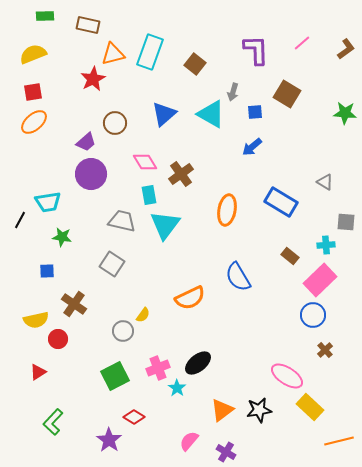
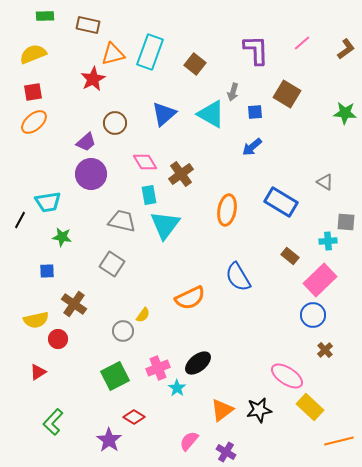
cyan cross at (326, 245): moved 2 px right, 4 px up
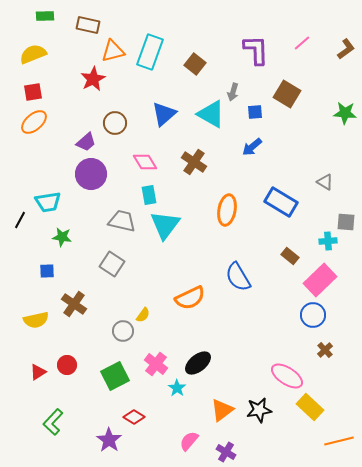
orange triangle at (113, 54): moved 3 px up
brown cross at (181, 174): moved 13 px right, 12 px up; rotated 20 degrees counterclockwise
red circle at (58, 339): moved 9 px right, 26 px down
pink cross at (158, 368): moved 2 px left, 4 px up; rotated 30 degrees counterclockwise
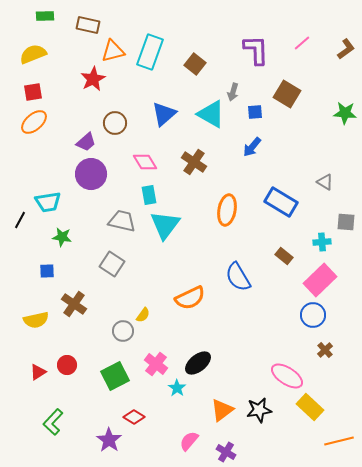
blue arrow at (252, 147): rotated 10 degrees counterclockwise
cyan cross at (328, 241): moved 6 px left, 1 px down
brown rectangle at (290, 256): moved 6 px left
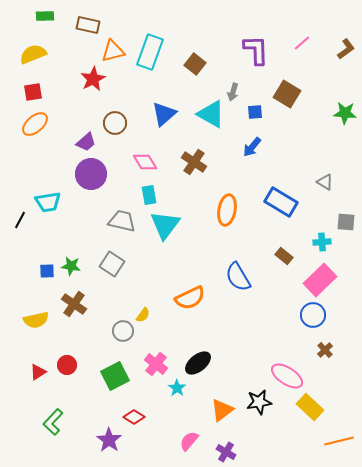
orange ellipse at (34, 122): moved 1 px right, 2 px down
green star at (62, 237): moved 9 px right, 29 px down
black star at (259, 410): moved 8 px up
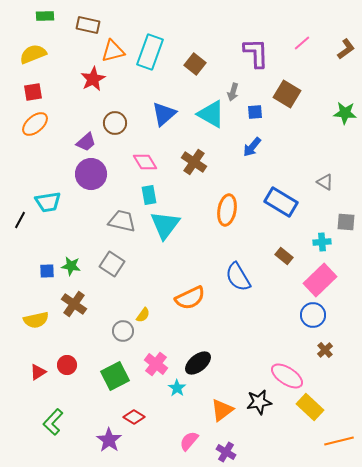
purple L-shape at (256, 50): moved 3 px down
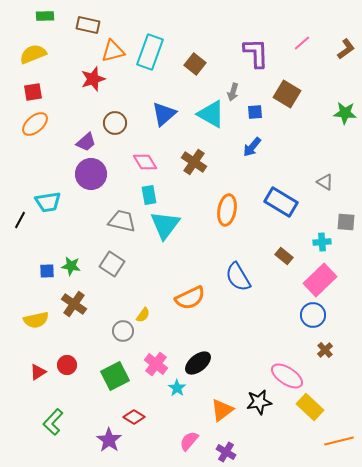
red star at (93, 79): rotated 10 degrees clockwise
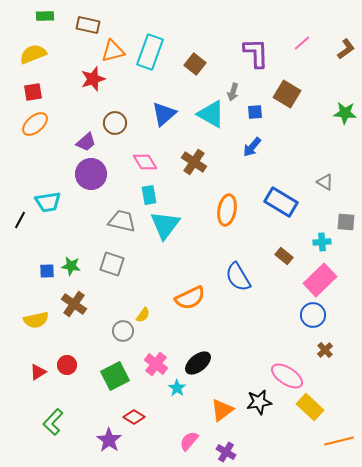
gray square at (112, 264): rotated 15 degrees counterclockwise
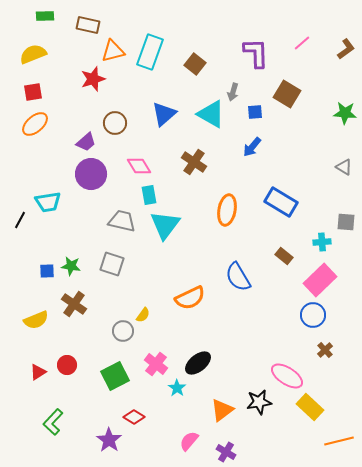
pink diamond at (145, 162): moved 6 px left, 4 px down
gray triangle at (325, 182): moved 19 px right, 15 px up
yellow semicircle at (36, 320): rotated 10 degrees counterclockwise
